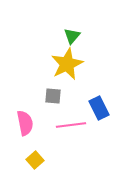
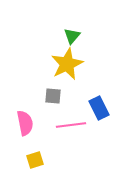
yellow square: rotated 24 degrees clockwise
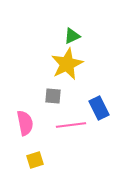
green triangle: rotated 24 degrees clockwise
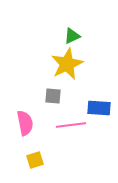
blue rectangle: rotated 60 degrees counterclockwise
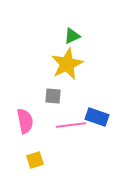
blue rectangle: moved 2 px left, 9 px down; rotated 15 degrees clockwise
pink semicircle: moved 2 px up
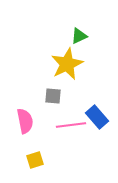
green triangle: moved 7 px right
blue rectangle: rotated 30 degrees clockwise
